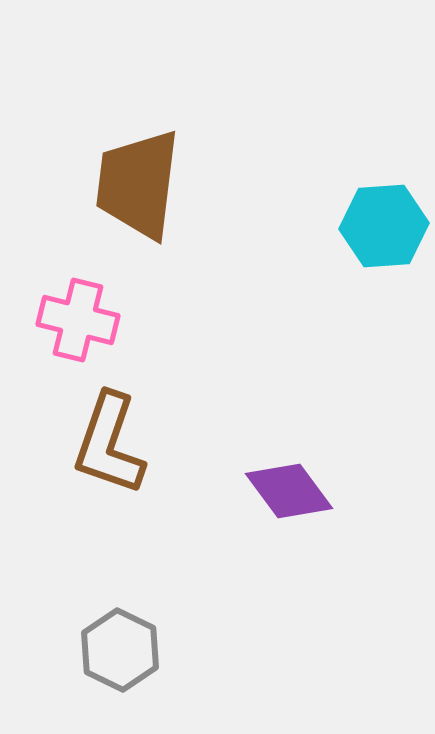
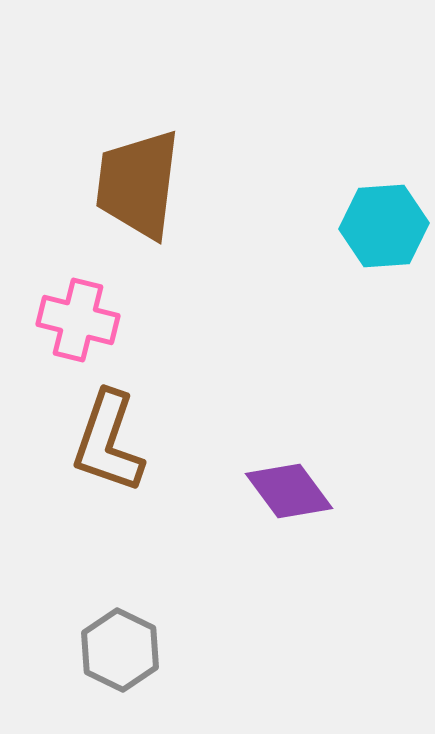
brown L-shape: moved 1 px left, 2 px up
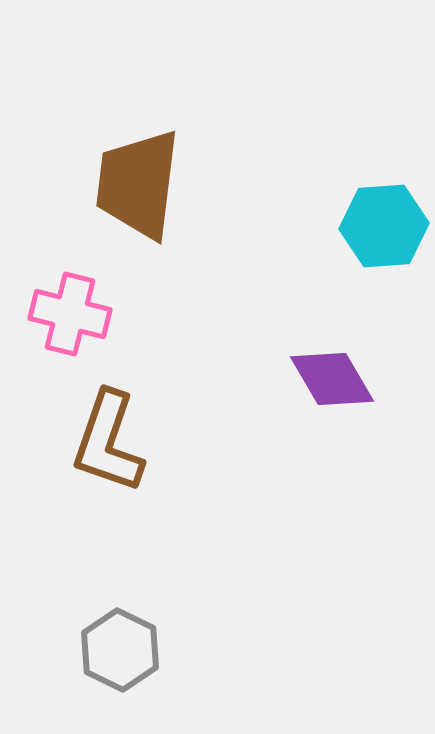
pink cross: moved 8 px left, 6 px up
purple diamond: moved 43 px right, 112 px up; rotated 6 degrees clockwise
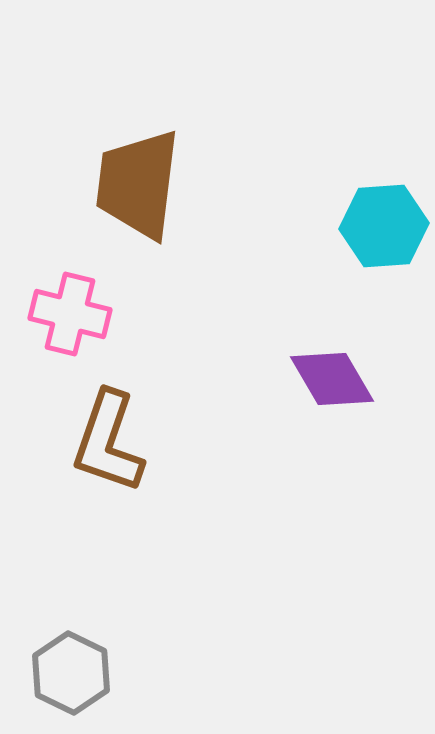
gray hexagon: moved 49 px left, 23 px down
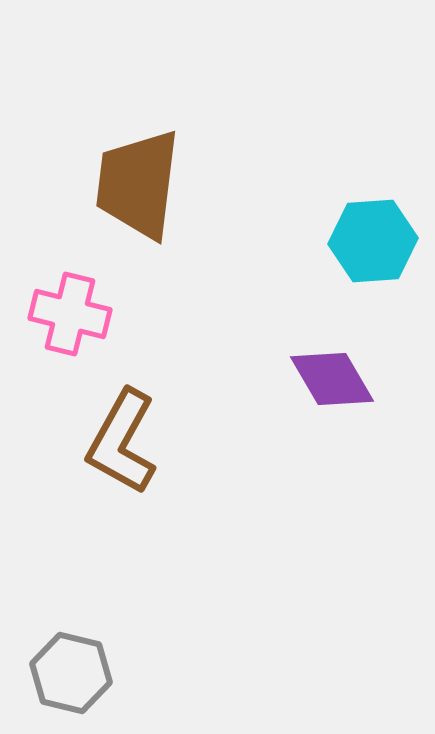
cyan hexagon: moved 11 px left, 15 px down
brown L-shape: moved 14 px right; rotated 10 degrees clockwise
gray hexagon: rotated 12 degrees counterclockwise
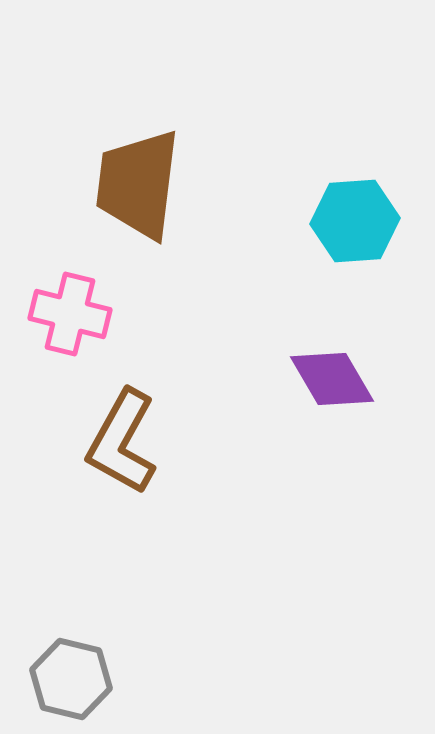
cyan hexagon: moved 18 px left, 20 px up
gray hexagon: moved 6 px down
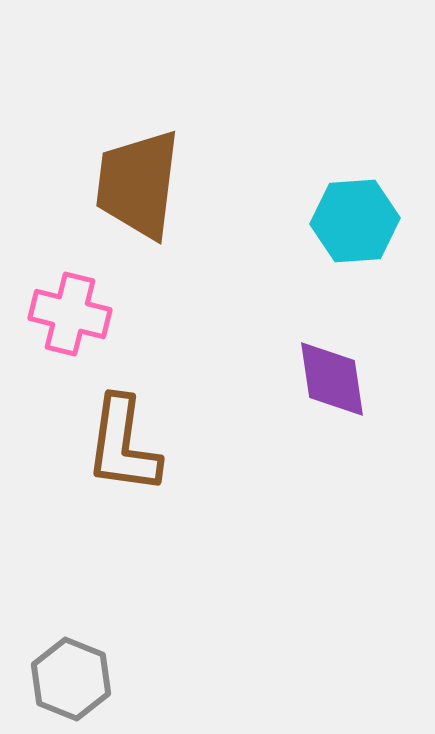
purple diamond: rotated 22 degrees clockwise
brown L-shape: moved 1 px right, 3 px down; rotated 21 degrees counterclockwise
gray hexagon: rotated 8 degrees clockwise
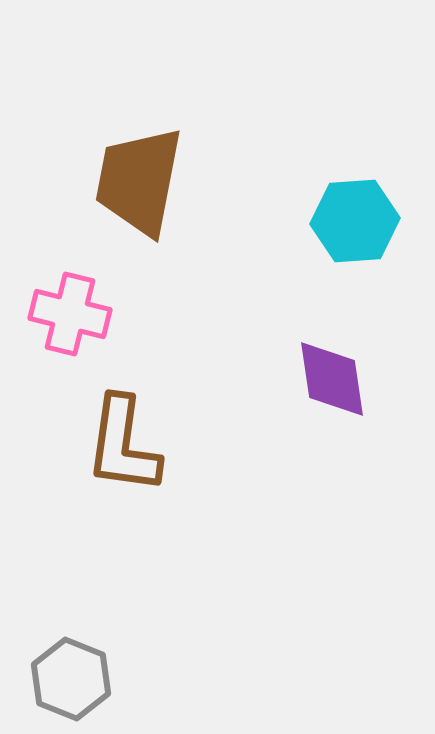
brown trapezoid: moved 1 px right, 3 px up; rotated 4 degrees clockwise
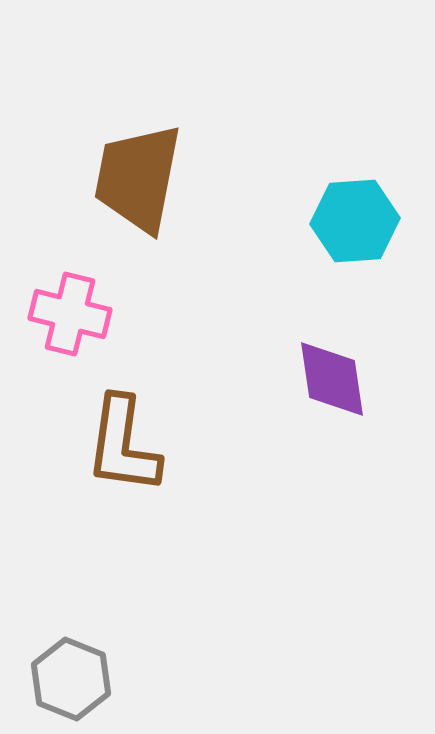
brown trapezoid: moved 1 px left, 3 px up
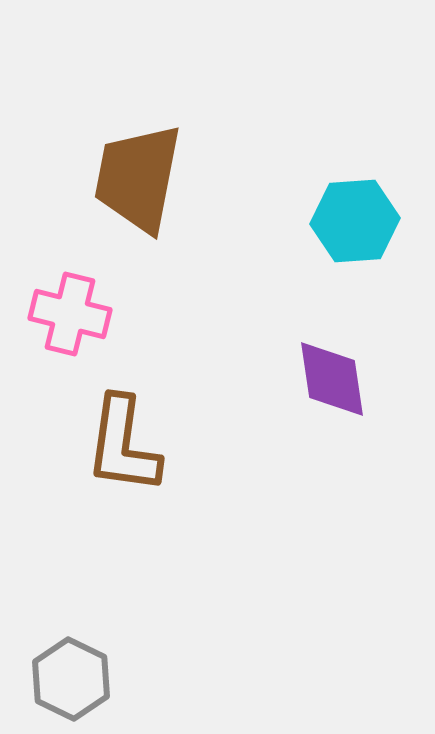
gray hexagon: rotated 4 degrees clockwise
